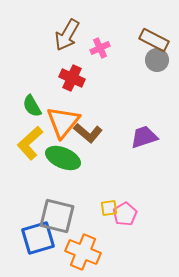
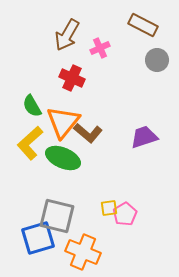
brown rectangle: moved 11 px left, 15 px up
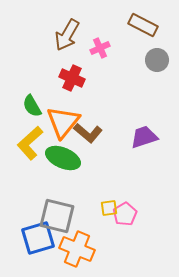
orange cross: moved 6 px left, 3 px up
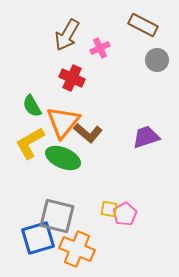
purple trapezoid: moved 2 px right
yellow L-shape: rotated 12 degrees clockwise
yellow square: moved 1 px down; rotated 18 degrees clockwise
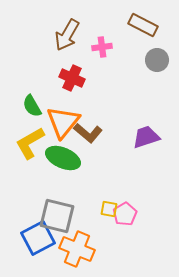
pink cross: moved 2 px right, 1 px up; rotated 18 degrees clockwise
blue square: rotated 12 degrees counterclockwise
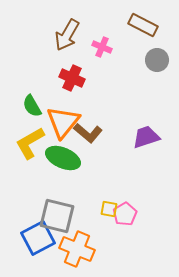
pink cross: rotated 30 degrees clockwise
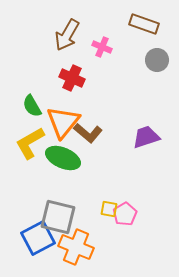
brown rectangle: moved 1 px right, 1 px up; rotated 8 degrees counterclockwise
gray square: moved 1 px right, 1 px down
orange cross: moved 1 px left, 2 px up
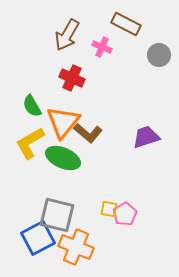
brown rectangle: moved 18 px left; rotated 8 degrees clockwise
gray circle: moved 2 px right, 5 px up
gray square: moved 1 px left, 2 px up
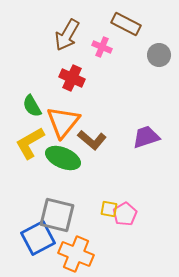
brown L-shape: moved 4 px right, 7 px down
orange cross: moved 7 px down
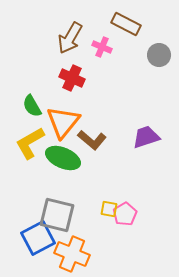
brown arrow: moved 3 px right, 3 px down
orange cross: moved 4 px left
